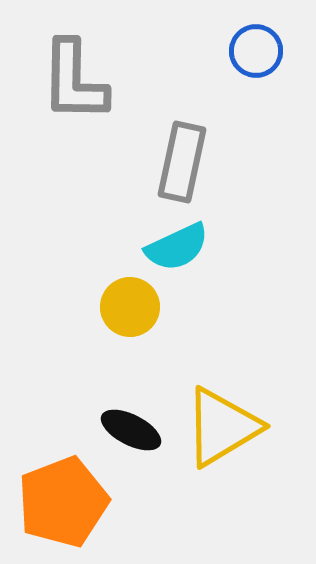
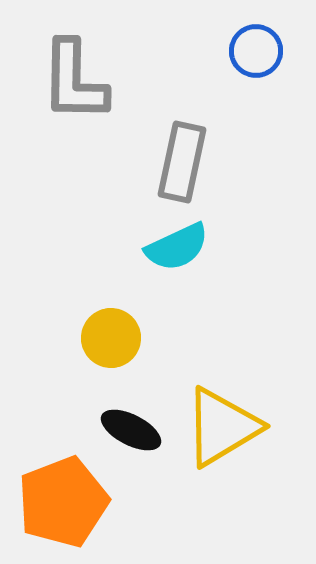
yellow circle: moved 19 px left, 31 px down
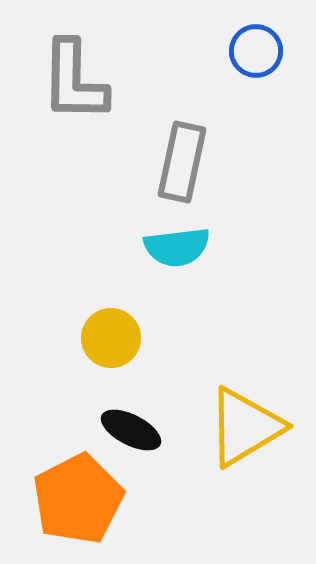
cyan semicircle: rotated 18 degrees clockwise
yellow triangle: moved 23 px right
orange pentagon: moved 15 px right, 3 px up; rotated 6 degrees counterclockwise
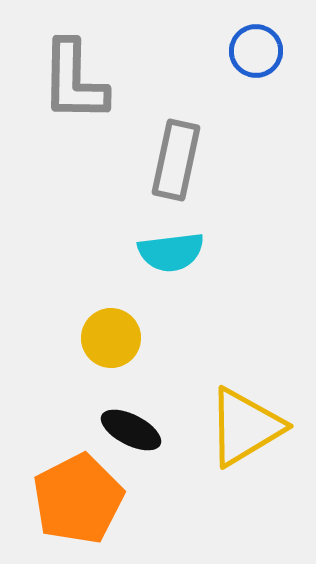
gray rectangle: moved 6 px left, 2 px up
cyan semicircle: moved 6 px left, 5 px down
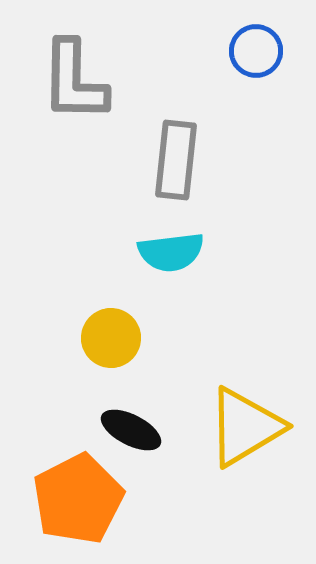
gray rectangle: rotated 6 degrees counterclockwise
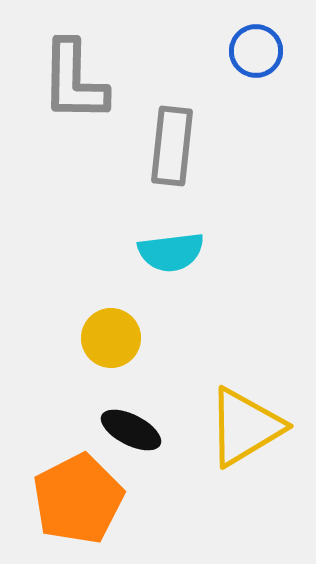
gray rectangle: moved 4 px left, 14 px up
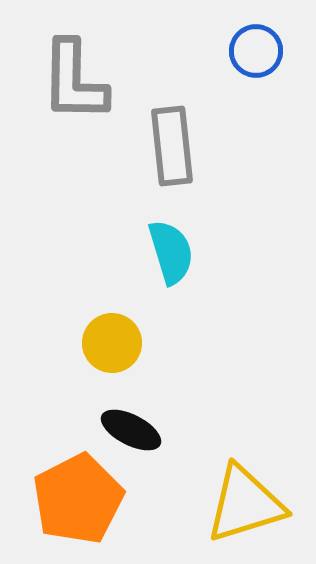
gray rectangle: rotated 12 degrees counterclockwise
cyan semicircle: rotated 100 degrees counterclockwise
yellow circle: moved 1 px right, 5 px down
yellow triangle: moved 77 px down; rotated 14 degrees clockwise
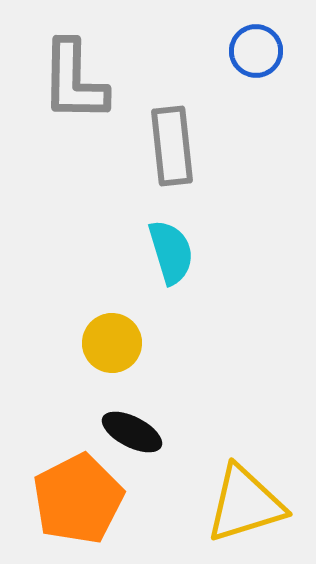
black ellipse: moved 1 px right, 2 px down
